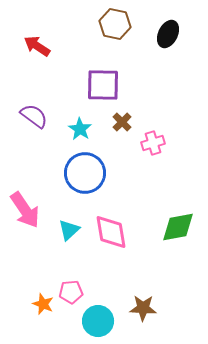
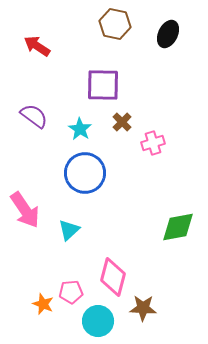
pink diamond: moved 2 px right, 45 px down; rotated 24 degrees clockwise
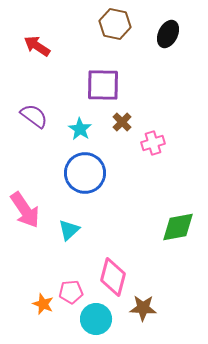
cyan circle: moved 2 px left, 2 px up
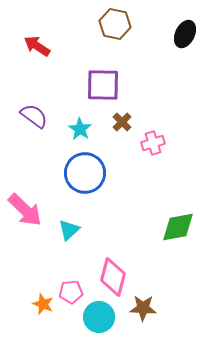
black ellipse: moved 17 px right
pink arrow: rotated 12 degrees counterclockwise
cyan circle: moved 3 px right, 2 px up
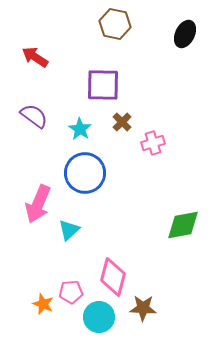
red arrow: moved 2 px left, 11 px down
pink arrow: moved 13 px right, 6 px up; rotated 69 degrees clockwise
green diamond: moved 5 px right, 2 px up
